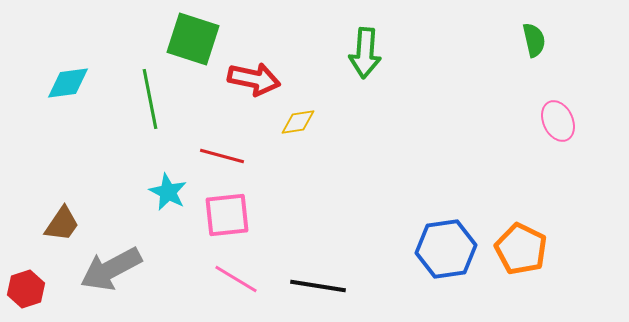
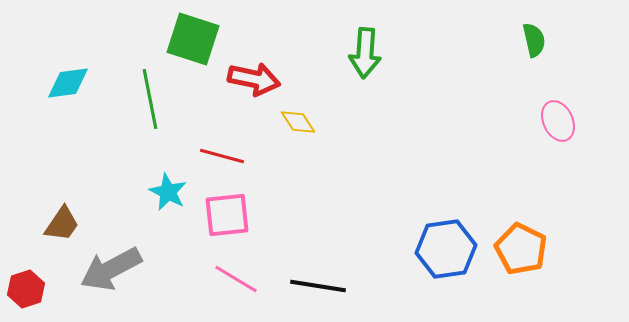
yellow diamond: rotated 66 degrees clockwise
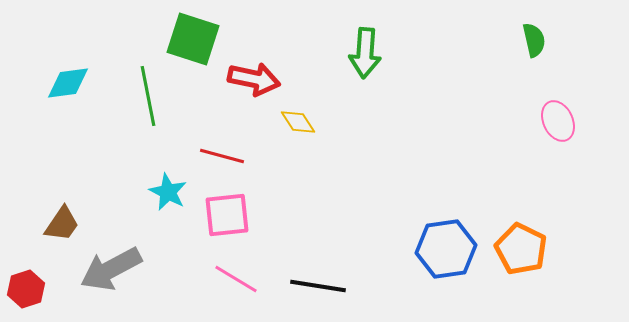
green line: moved 2 px left, 3 px up
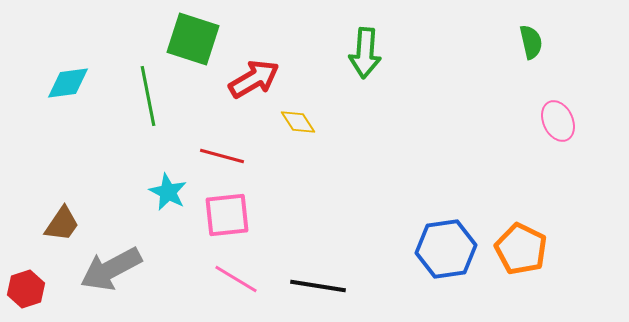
green semicircle: moved 3 px left, 2 px down
red arrow: rotated 42 degrees counterclockwise
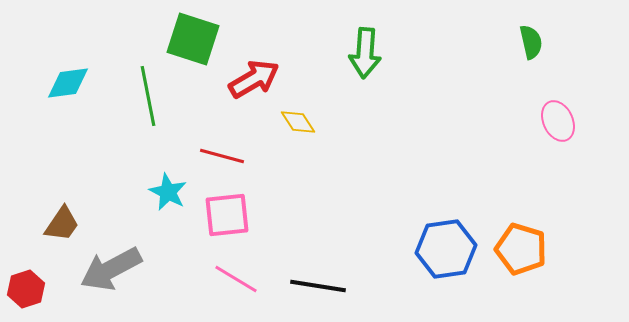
orange pentagon: rotated 9 degrees counterclockwise
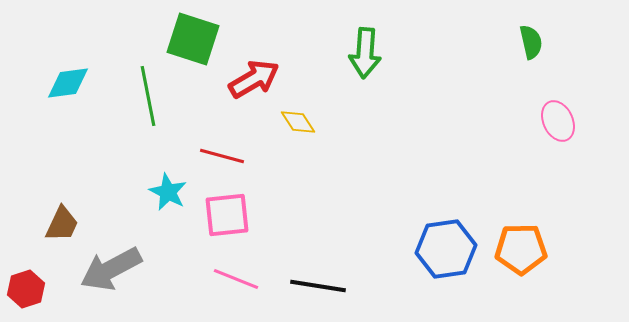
brown trapezoid: rotated 9 degrees counterclockwise
orange pentagon: rotated 18 degrees counterclockwise
pink line: rotated 9 degrees counterclockwise
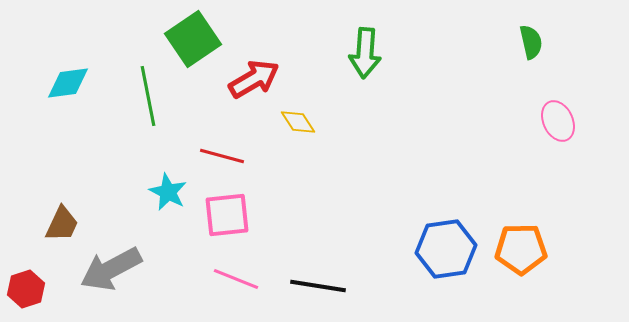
green square: rotated 38 degrees clockwise
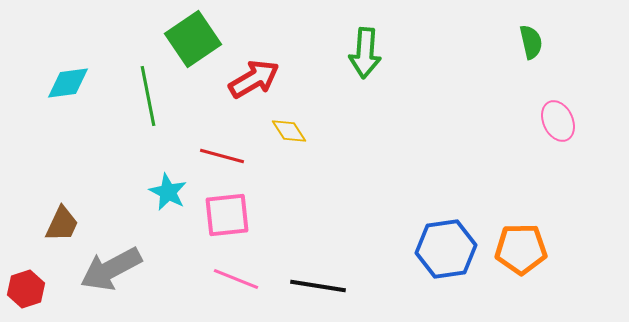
yellow diamond: moved 9 px left, 9 px down
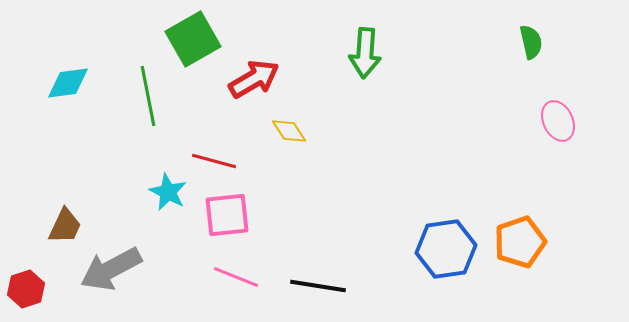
green square: rotated 4 degrees clockwise
red line: moved 8 px left, 5 px down
brown trapezoid: moved 3 px right, 2 px down
orange pentagon: moved 1 px left, 7 px up; rotated 18 degrees counterclockwise
pink line: moved 2 px up
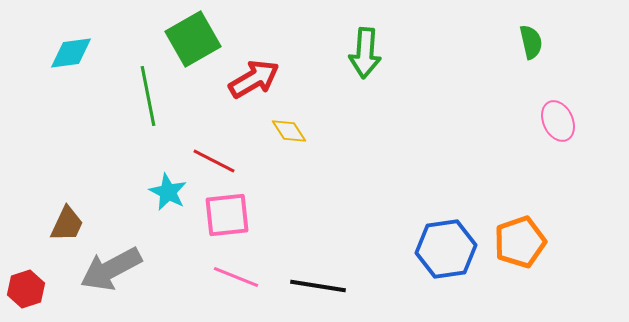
cyan diamond: moved 3 px right, 30 px up
red line: rotated 12 degrees clockwise
brown trapezoid: moved 2 px right, 2 px up
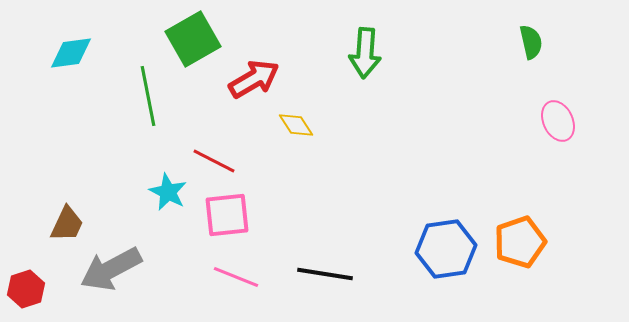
yellow diamond: moved 7 px right, 6 px up
black line: moved 7 px right, 12 px up
